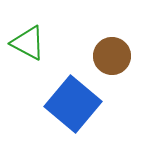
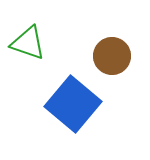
green triangle: rotated 9 degrees counterclockwise
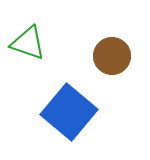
blue square: moved 4 px left, 8 px down
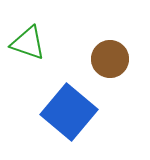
brown circle: moved 2 px left, 3 px down
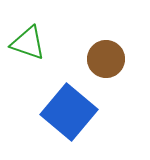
brown circle: moved 4 px left
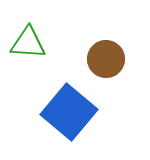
green triangle: rotated 15 degrees counterclockwise
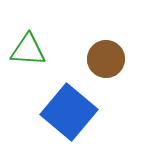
green triangle: moved 7 px down
